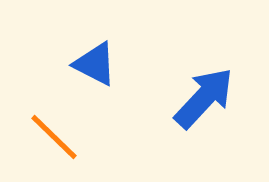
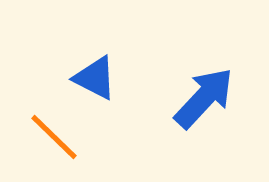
blue triangle: moved 14 px down
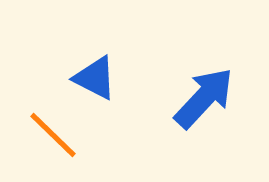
orange line: moved 1 px left, 2 px up
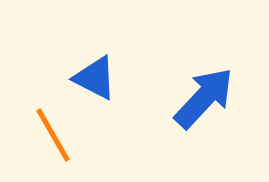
orange line: rotated 16 degrees clockwise
